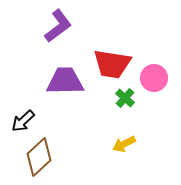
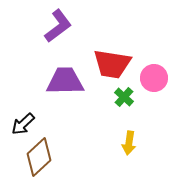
green cross: moved 1 px left, 1 px up
black arrow: moved 3 px down
yellow arrow: moved 5 px right, 1 px up; rotated 55 degrees counterclockwise
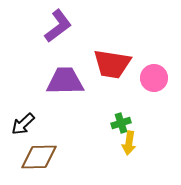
green cross: moved 3 px left, 26 px down; rotated 30 degrees clockwise
brown diamond: rotated 42 degrees clockwise
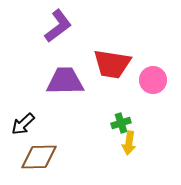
pink circle: moved 1 px left, 2 px down
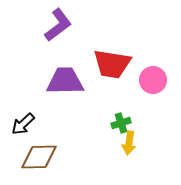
purple L-shape: moved 1 px up
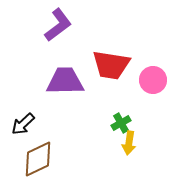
red trapezoid: moved 1 px left, 1 px down
green cross: rotated 12 degrees counterclockwise
brown diamond: moved 1 px left, 2 px down; rotated 24 degrees counterclockwise
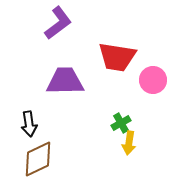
purple L-shape: moved 2 px up
red trapezoid: moved 6 px right, 8 px up
black arrow: moved 6 px right; rotated 55 degrees counterclockwise
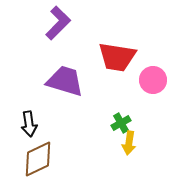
purple L-shape: rotated 8 degrees counterclockwise
purple trapezoid: rotated 18 degrees clockwise
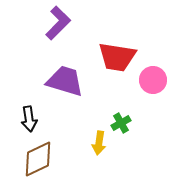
black arrow: moved 5 px up
yellow arrow: moved 30 px left
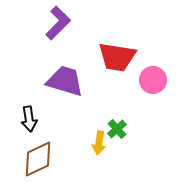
green cross: moved 4 px left, 6 px down; rotated 12 degrees counterclockwise
